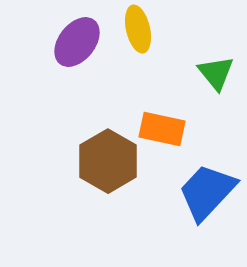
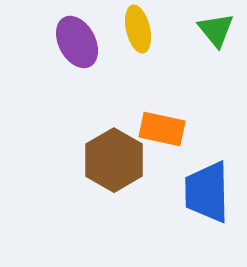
purple ellipse: rotated 66 degrees counterclockwise
green triangle: moved 43 px up
brown hexagon: moved 6 px right, 1 px up
blue trapezoid: rotated 44 degrees counterclockwise
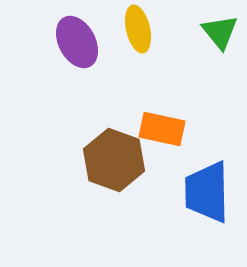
green triangle: moved 4 px right, 2 px down
brown hexagon: rotated 10 degrees counterclockwise
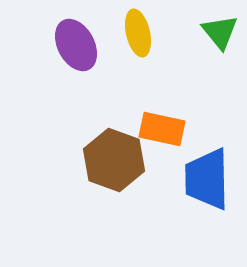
yellow ellipse: moved 4 px down
purple ellipse: moved 1 px left, 3 px down
blue trapezoid: moved 13 px up
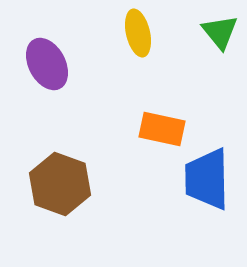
purple ellipse: moved 29 px left, 19 px down
brown hexagon: moved 54 px left, 24 px down
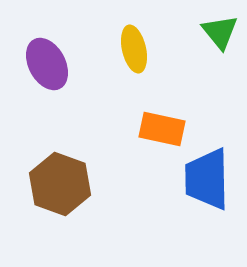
yellow ellipse: moved 4 px left, 16 px down
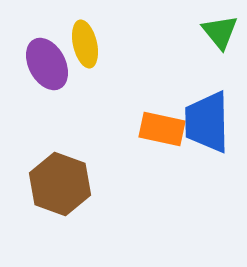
yellow ellipse: moved 49 px left, 5 px up
blue trapezoid: moved 57 px up
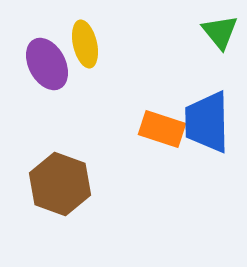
orange rectangle: rotated 6 degrees clockwise
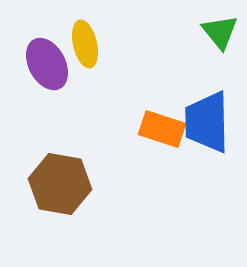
brown hexagon: rotated 10 degrees counterclockwise
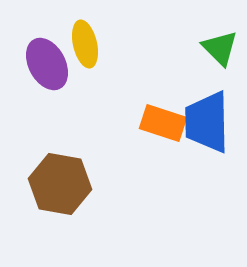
green triangle: moved 16 px down; rotated 6 degrees counterclockwise
orange rectangle: moved 1 px right, 6 px up
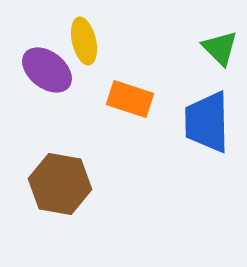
yellow ellipse: moved 1 px left, 3 px up
purple ellipse: moved 6 px down; rotated 24 degrees counterclockwise
orange rectangle: moved 33 px left, 24 px up
